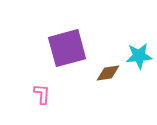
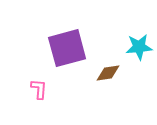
cyan star: moved 9 px up
pink L-shape: moved 3 px left, 5 px up
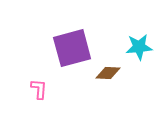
purple square: moved 5 px right
brown diamond: rotated 10 degrees clockwise
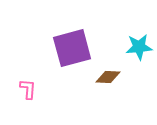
brown diamond: moved 4 px down
pink L-shape: moved 11 px left
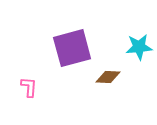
pink L-shape: moved 1 px right, 2 px up
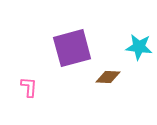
cyan star: rotated 12 degrees clockwise
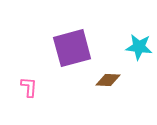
brown diamond: moved 3 px down
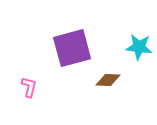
pink L-shape: rotated 10 degrees clockwise
